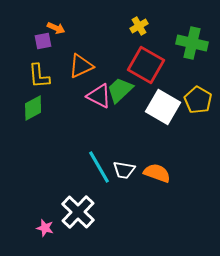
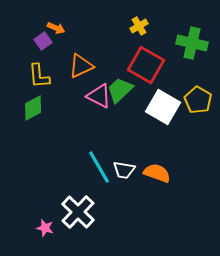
purple square: rotated 24 degrees counterclockwise
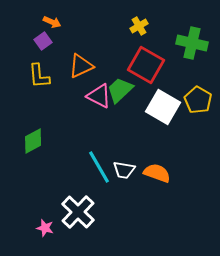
orange arrow: moved 4 px left, 6 px up
green diamond: moved 33 px down
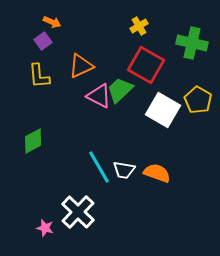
white square: moved 3 px down
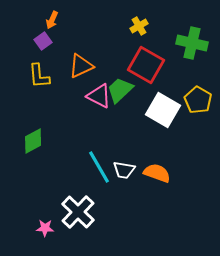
orange arrow: moved 2 px up; rotated 90 degrees clockwise
pink star: rotated 12 degrees counterclockwise
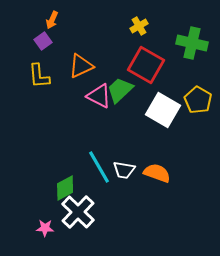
green diamond: moved 32 px right, 47 px down
